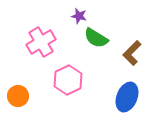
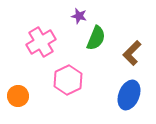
green semicircle: rotated 100 degrees counterclockwise
blue ellipse: moved 2 px right, 2 px up
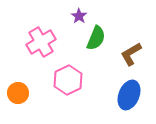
purple star: rotated 21 degrees clockwise
brown L-shape: moved 1 px left, 1 px down; rotated 15 degrees clockwise
orange circle: moved 3 px up
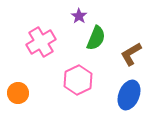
pink hexagon: moved 10 px right
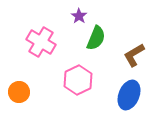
pink cross: rotated 28 degrees counterclockwise
brown L-shape: moved 3 px right, 1 px down
orange circle: moved 1 px right, 1 px up
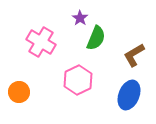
purple star: moved 1 px right, 2 px down
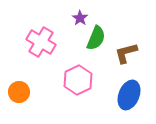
brown L-shape: moved 8 px left, 2 px up; rotated 15 degrees clockwise
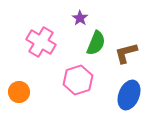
green semicircle: moved 5 px down
pink hexagon: rotated 8 degrees clockwise
